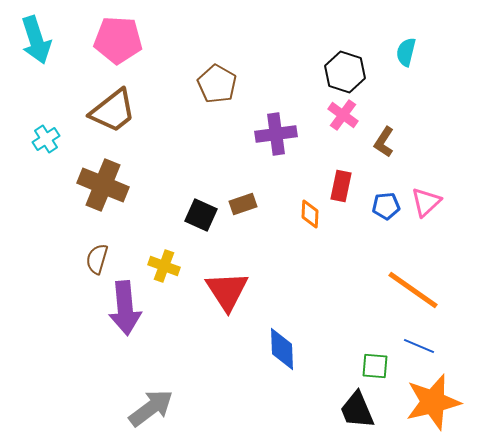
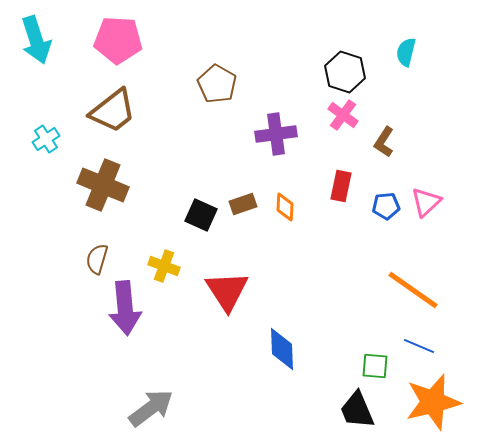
orange diamond: moved 25 px left, 7 px up
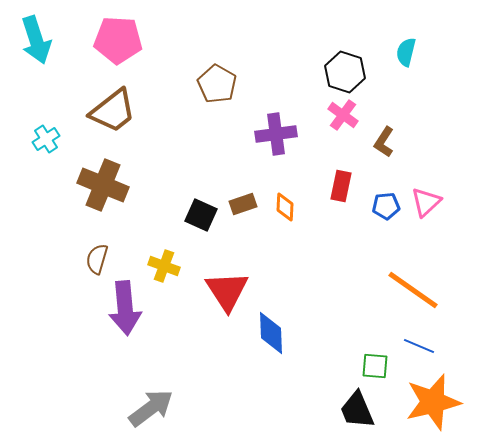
blue diamond: moved 11 px left, 16 px up
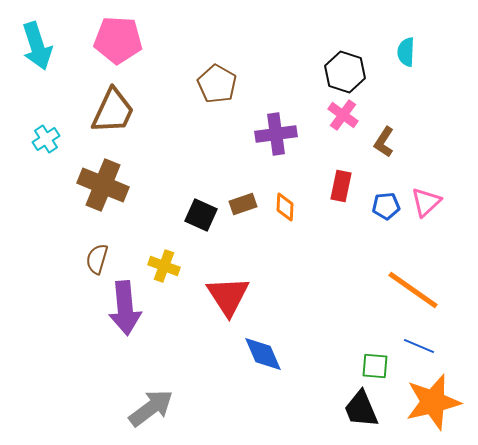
cyan arrow: moved 1 px right, 6 px down
cyan semicircle: rotated 12 degrees counterclockwise
brown trapezoid: rotated 27 degrees counterclockwise
red triangle: moved 1 px right, 5 px down
blue diamond: moved 8 px left, 21 px down; rotated 21 degrees counterclockwise
black trapezoid: moved 4 px right, 1 px up
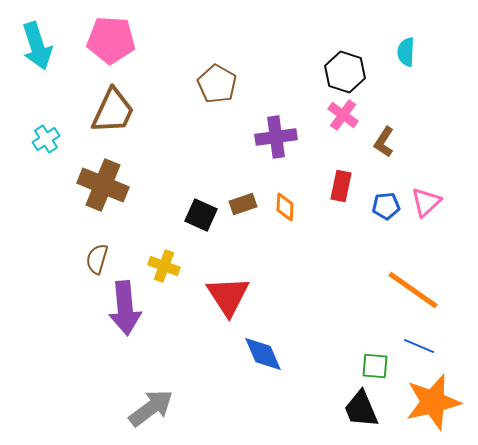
pink pentagon: moved 7 px left
purple cross: moved 3 px down
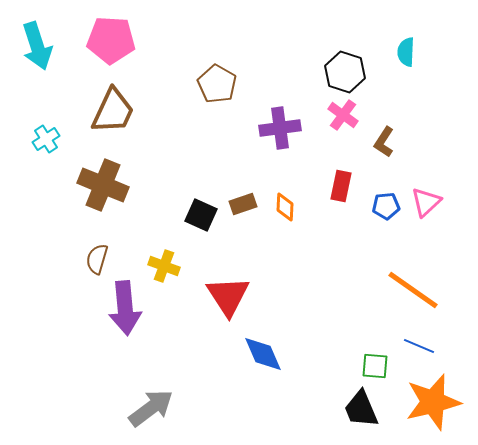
purple cross: moved 4 px right, 9 px up
